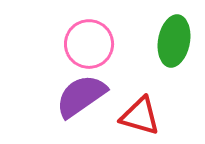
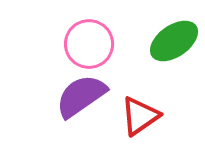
green ellipse: rotated 45 degrees clockwise
red triangle: rotated 51 degrees counterclockwise
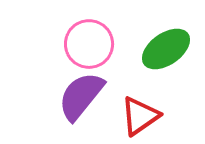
green ellipse: moved 8 px left, 8 px down
purple semicircle: rotated 16 degrees counterclockwise
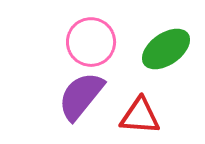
pink circle: moved 2 px right, 2 px up
red triangle: rotated 39 degrees clockwise
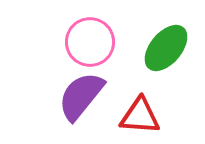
pink circle: moved 1 px left
green ellipse: moved 1 px up; rotated 15 degrees counterclockwise
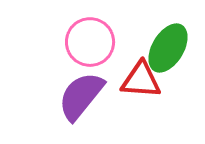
green ellipse: moved 2 px right; rotated 9 degrees counterclockwise
red triangle: moved 1 px right, 36 px up
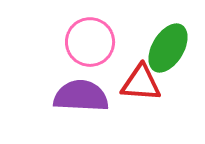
red triangle: moved 3 px down
purple semicircle: rotated 54 degrees clockwise
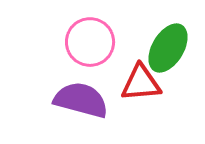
red triangle: rotated 9 degrees counterclockwise
purple semicircle: moved 4 px down; rotated 12 degrees clockwise
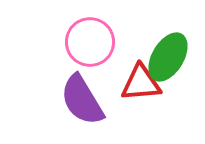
green ellipse: moved 9 px down
purple semicircle: moved 1 px right; rotated 136 degrees counterclockwise
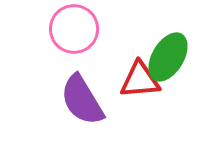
pink circle: moved 16 px left, 13 px up
red triangle: moved 1 px left, 3 px up
